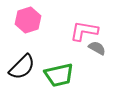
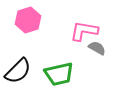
black semicircle: moved 4 px left, 4 px down
green trapezoid: moved 1 px up
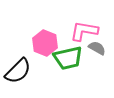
pink hexagon: moved 17 px right, 23 px down; rotated 20 degrees counterclockwise
green trapezoid: moved 9 px right, 16 px up
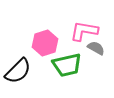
pink hexagon: rotated 20 degrees clockwise
gray semicircle: moved 1 px left
green trapezoid: moved 1 px left, 7 px down
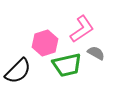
pink L-shape: moved 2 px left, 2 px up; rotated 136 degrees clockwise
gray semicircle: moved 5 px down
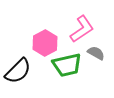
pink hexagon: rotated 10 degrees counterclockwise
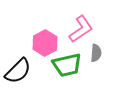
pink L-shape: moved 1 px left
gray semicircle: rotated 66 degrees clockwise
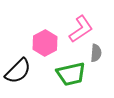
green trapezoid: moved 4 px right, 9 px down
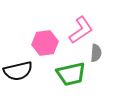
pink L-shape: moved 1 px down
pink hexagon: rotated 20 degrees clockwise
black semicircle: rotated 32 degrees clockwise
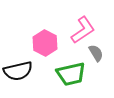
pink L-shape: moved 2 px right
pink hexagon: rotated 25 degrees counterclockwise
gray semicircle: rotated 36 degrees counterclockwise
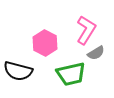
pink L-shape: moved 3 px right; rotated 24 degrees counterclockwise
gray semicircle: rotated 90 degrees clockwise
black semicircle: rotated 28 degrees clockwise
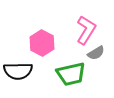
pink hexagon: moved 3 px left
black semicircle: rotated 16 degrees counterclockwise
